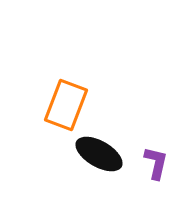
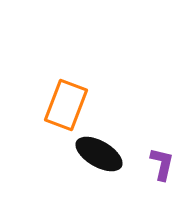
purple L-shape: moved 6 px right, 1 px down
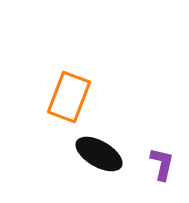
orange rectangle: moved 3 px right, 8 px up
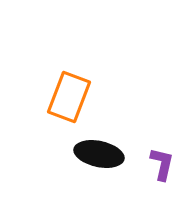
black ellipse: rotated 18 degrees counterclockwise
